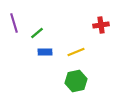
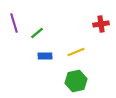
red cross: moved 1 px up
blue rectangle: moved 4 px down
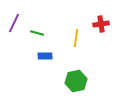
purple line: rotated 42 degrees clockwise
green line: rotated 56 degrees clockwise
yellow line: moved 14 px up; rotated 60 degrees counterclockwise
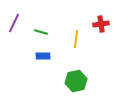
green line: moved 4 px right, 1 px up
yellow line: moved 1 px down
blue rectangle: moved 2 px left
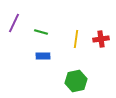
red cross: moved 15 px down
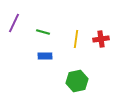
green line: moved 2 px right
blue rectangle: moved 2 px right
green hexagon: moved 1 px right
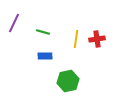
red cross: moved 4 px left
green hexagon: moved 9 px left
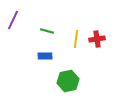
purple line: moved 1 px left, 3 px up
green line: moved 4 px right, 1 px up
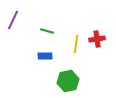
yellow line: moved 5 px down
